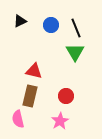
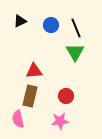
red triangle: rotated 18 degrees counterclockwise
pink star: rotated 24 degrees clockwise
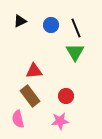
brown rectangle: rotated 50 degrees counterclockwise
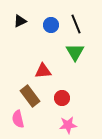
black line: moved 4 px up
red triangle: moved 9 px right
red circle: moved 4 px left, 2 px down
pink star: moved 8 px right, 4 px down
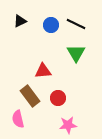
black line: rotated 42 degrees counterclockwise
green triangle: moved 1 px right, 1 px down
red circle: moved 4 px left
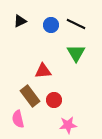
red circle: moved 4 px left, 2 px down
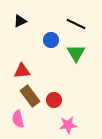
blue circle: moved 15 px down
red triangle: moved 21 px left
